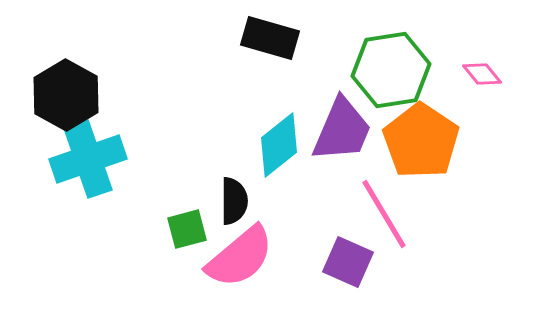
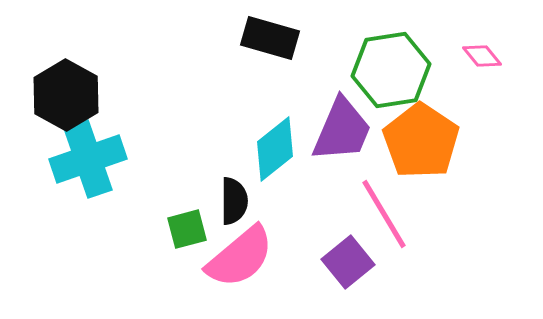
pink diamond: moved 18 px up
cyan diamond: moved 4 px left, 4 px down
purple square: rotated 27 degrees clockwise
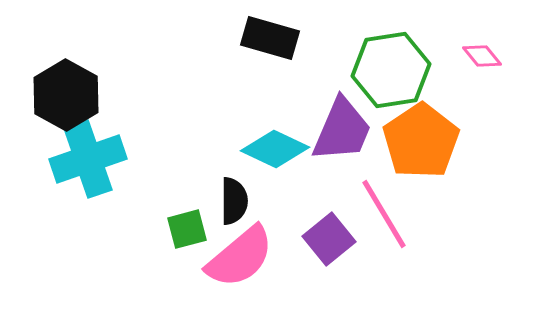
orange pentagon: rotated 4 degrees clockwise
cyan diamond: rotated 64 degrees clockwise
purple square: moved 19 px left, 23 px up
